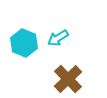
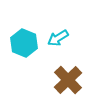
brown cross: moved 1 px down
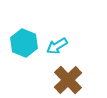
cyan arrow: moved 1 px left, 8 px down
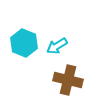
brown cross: rotated 32 degrees counterclockwise
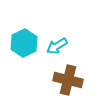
cyan hexagon: rotated 12 degrees clockwise
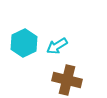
brown cross: moved 1 px left
